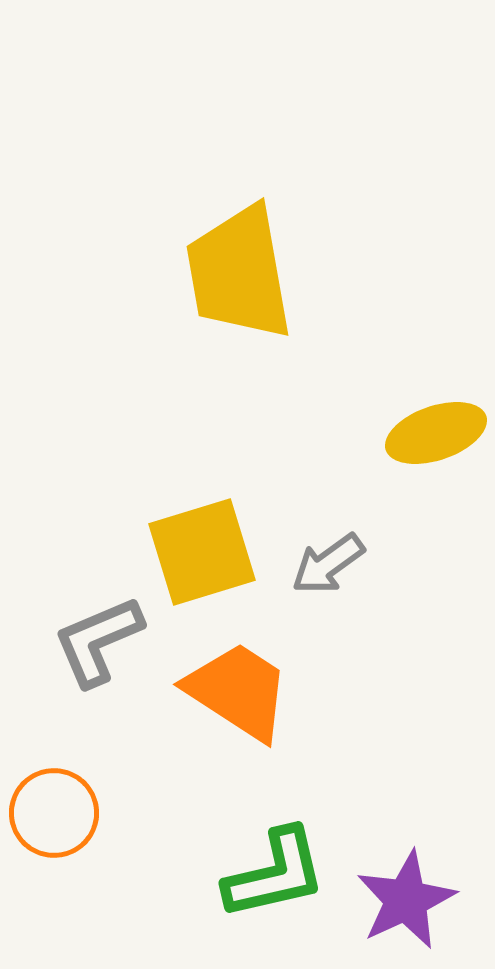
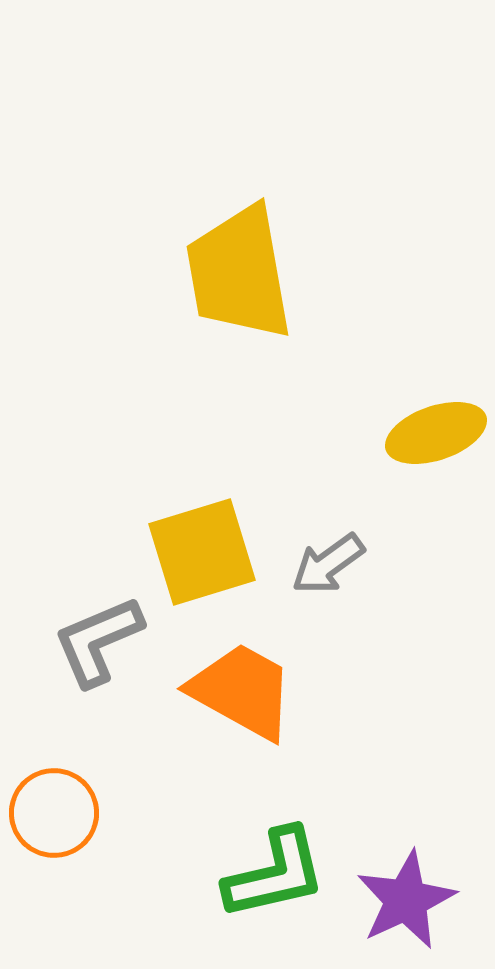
orange trapezoid: moved 4 px right; rotated 4 degrees counterclockwise
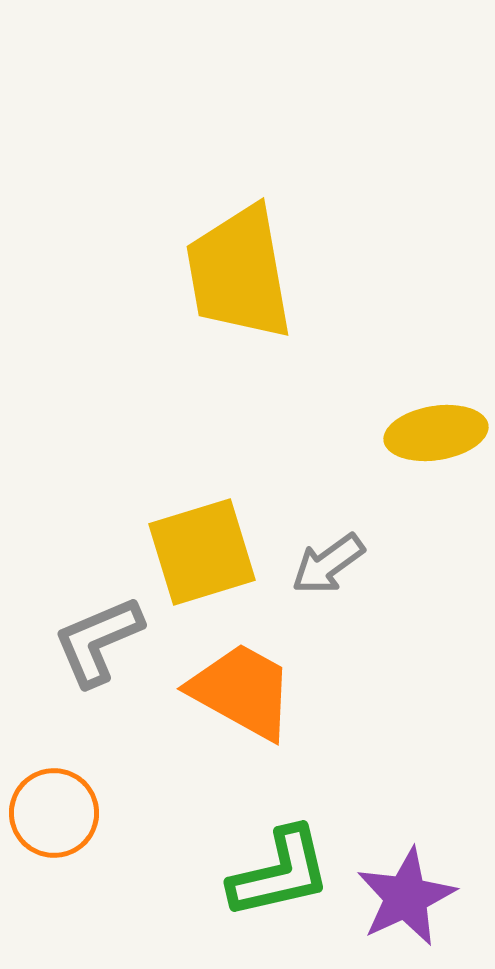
yellow ellipse: rotated 10 degrees clockwise
green L-shape: moved 5 px right, 1 px up
purple star: moved 3 px up
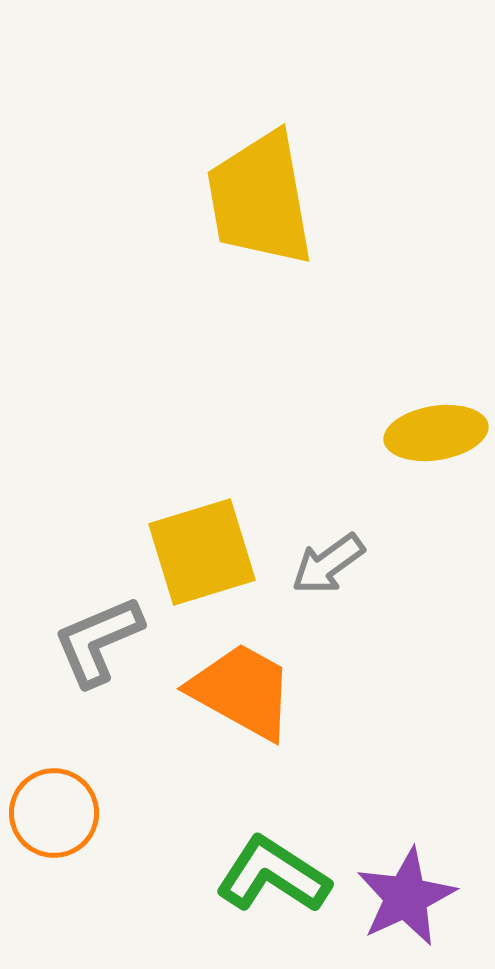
yellow trapezoid: moved 21 px right, 74 px up
green L-shape: moved 7 px left, 2 px down; rotated 134 degrees counterclockwise
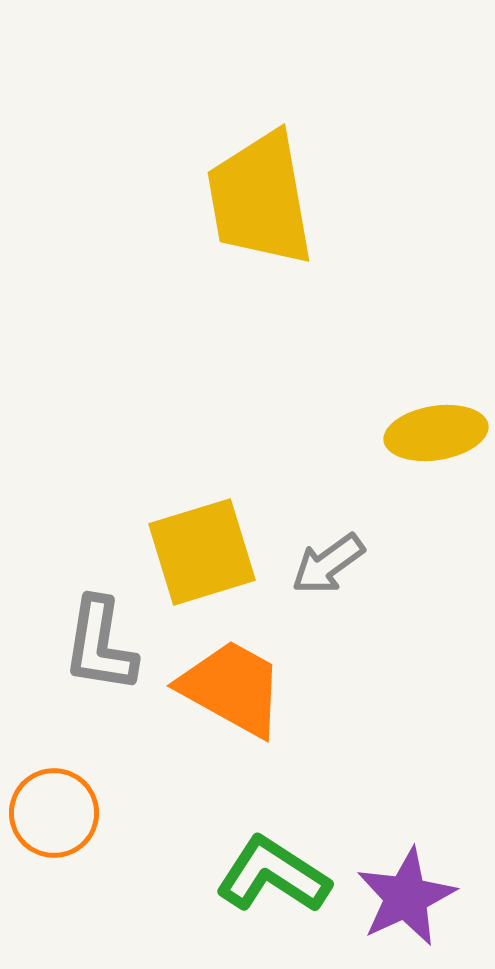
gray L-shape: moved 2 px right, 4 px down; rotated 58 degrees counterclockwise
orange trapezoid: moved 10 px left, 3 px up
